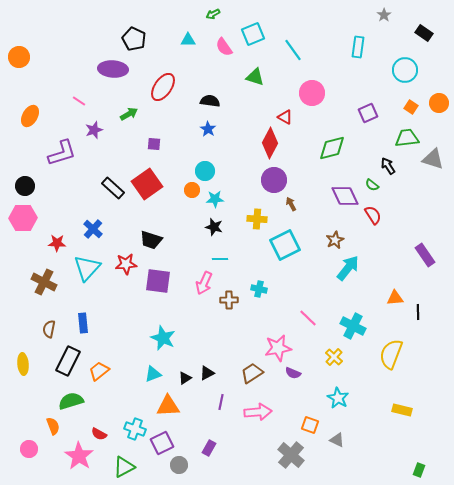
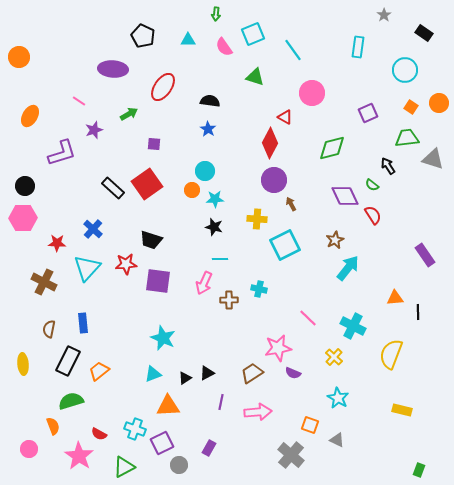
green arrow at (213, 14): moved 3 px right; rotated 56 degrees counterclockwise
black pentagon at (134, 39): moved 9 px right, 3 px up
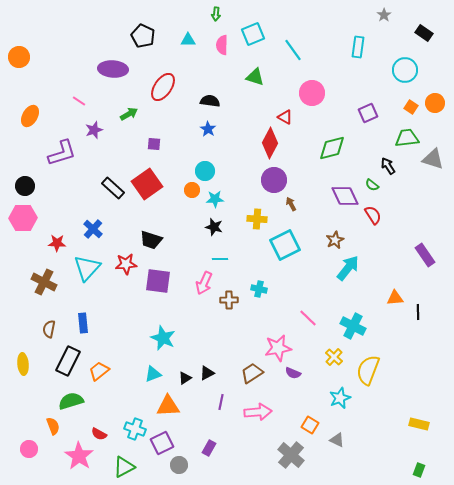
pink semicircle at (224, 47): moved 2 px left, 2 px up; rotated 36 degrees clockwise
orange circle at (439, 103): moved 4 px left
yellow semicircle at (391, 354): moved 23 px left, 16 px down
cyan star at (338, 398): moved 2 px right; rotated 20 degrees clockwise
yellow rectangle at (402, 410): moved 17 px right, 14 px down
orange square at (310, 425): rotated 12 degrees clockwise
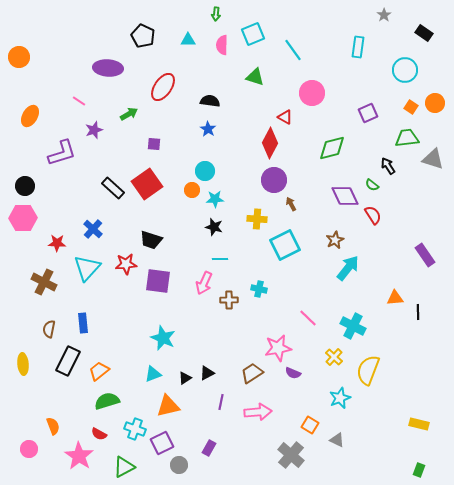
purple ellipse at (113, 69): moved 5 px left, 1 px up
green semicircle at (71, 401): moved 36 px right
orange triangle at (168, 406): rotated 10 degrees counterclockwise
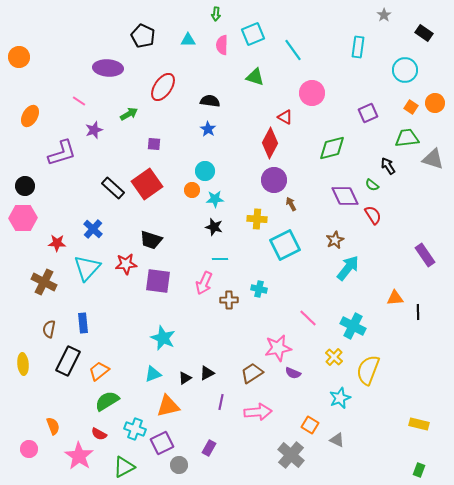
green semicircle at (107, 401): rotated 15 degrees counterclockwise
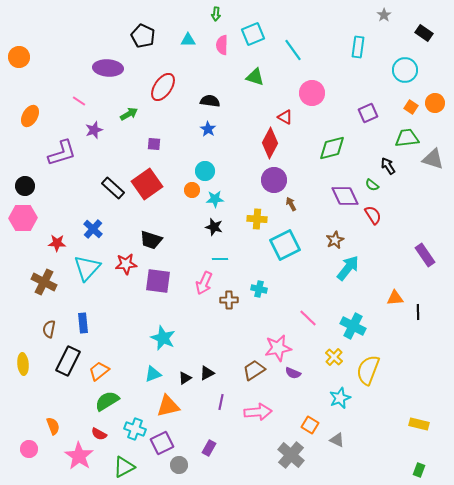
brown trapezoid at (252, 373): moved 2 px right, 3 px up
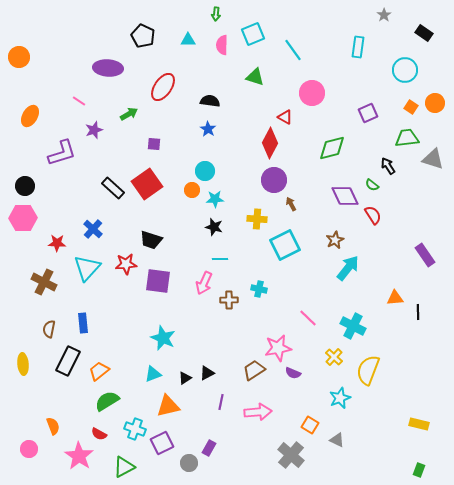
gray circle at (179, 465): moved 10 px right, 2 px up
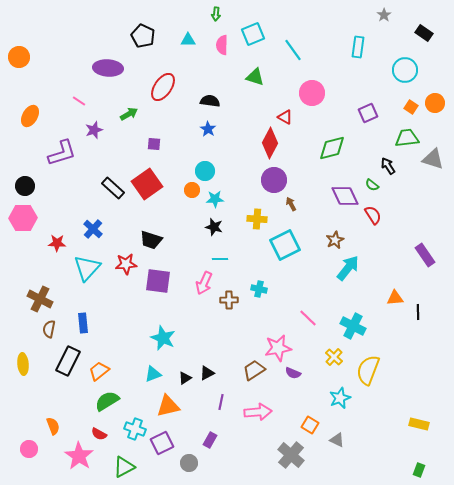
brown cross at (44, 282): moved 4 px left, 17 px down
purple rectangle at (209, 448): moved 1 px right, 8 px up
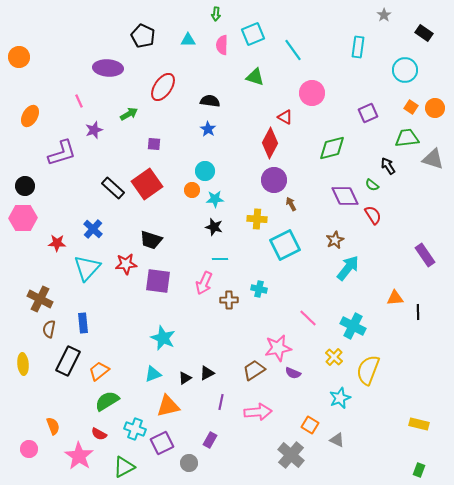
pink line at (79, 101): rotated 32 degrees clockwise
orange circle at (435, 103): moved 5 px down
